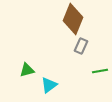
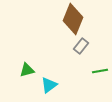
gray rectangle: rotated 14 degrees clockwise
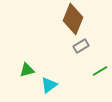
gray rectangle: rotated 21 degrees clockwise
green line: rotated 21 degrees counterclockwise
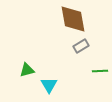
brown diamond: rotated 32 degrees counterclockwise
green line: rotated 28 degrees clockwise
cyan triangle: rotated 24 degrees counterclockwise
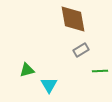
gray rectangle: moved 4 px down
